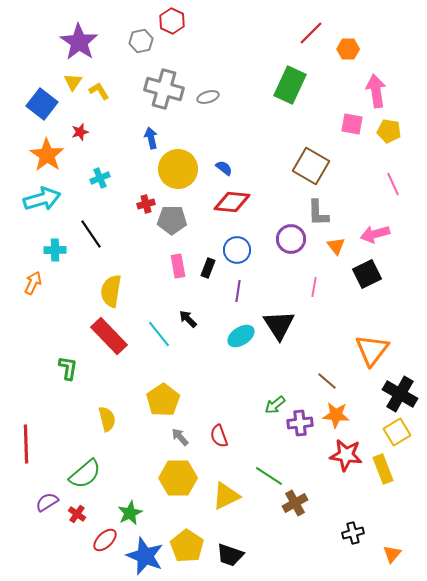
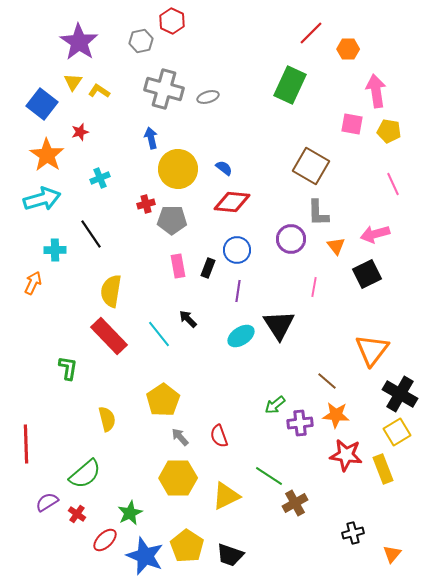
yellow L-shape at (99, 91): rotated 25 degrees counterclockwise
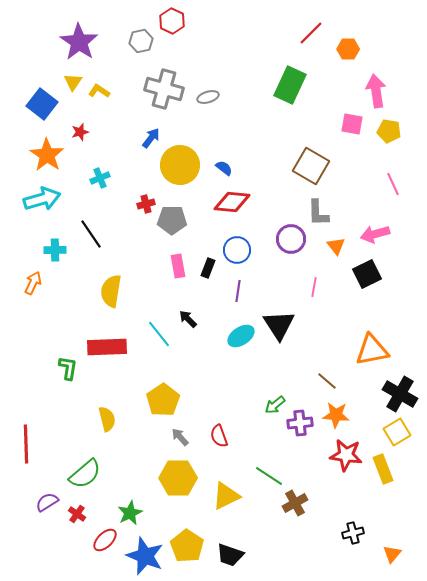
blue arrow at (151, 138): rotated 50 degrees clockwise
yellow circle at (178, 169): moved 2 px right, 4 px up
red rectangle at (109, 336): moved 2 px left, 11 px down; rotated 48 degrees counterclockwise
orange triangle at (372, 350): rotated 42 degrees clockwise
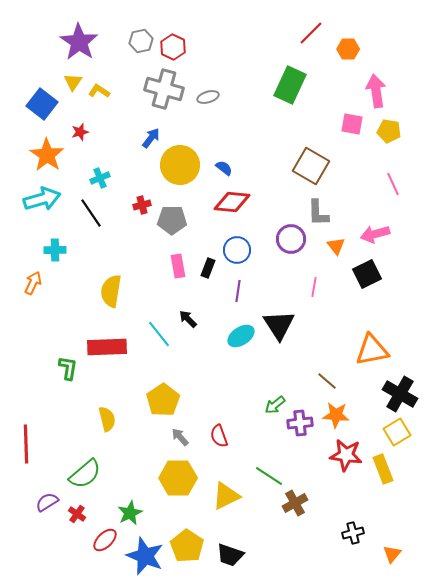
red hexagon at (172, 21): moved 1 px right, 26 px down
red cross at (146, 204): moved 4 px left, 1 px down
black line at (91, 234): moved 21 px up
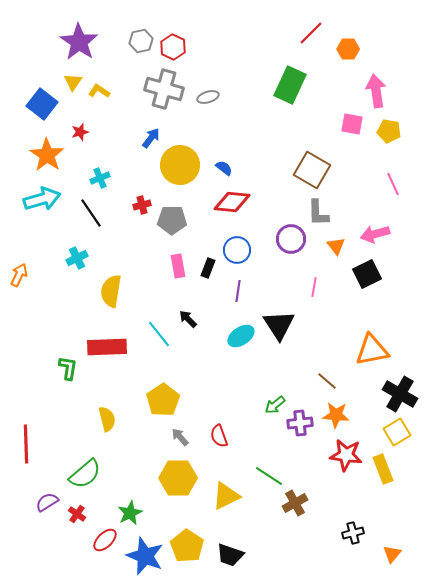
brown square at (311, 166): moved 1 px right, 4 px down
cyan cross at (55, 250): moved 22 px right, 8 px down; rotated 25 degrees counterclockwise
orange arrow at (33, 283): moved 14 px left, 8 px up
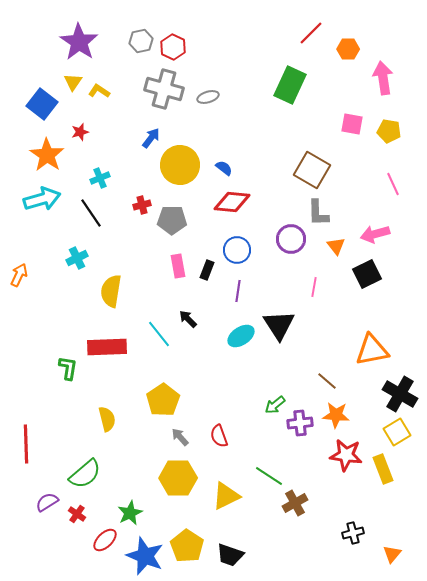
pink arrow at (376, 91): moved 7 px right, 13 px up
black rectangle at (208, 268): moved 1 px left, 2 px down
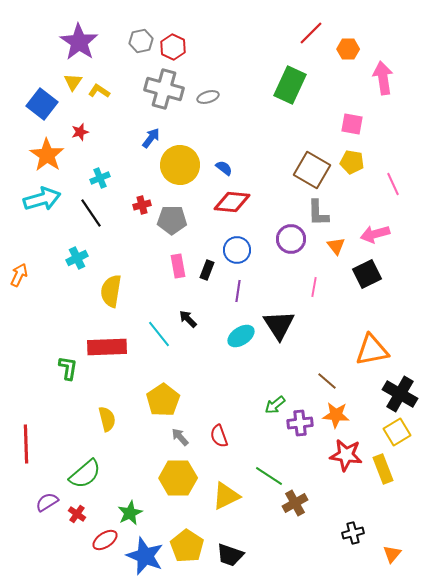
yellow pentagon at (389, 131): moved 37 px left, 31 px down
red ellipse at (105, 540): rotated 10 degrees clockwise
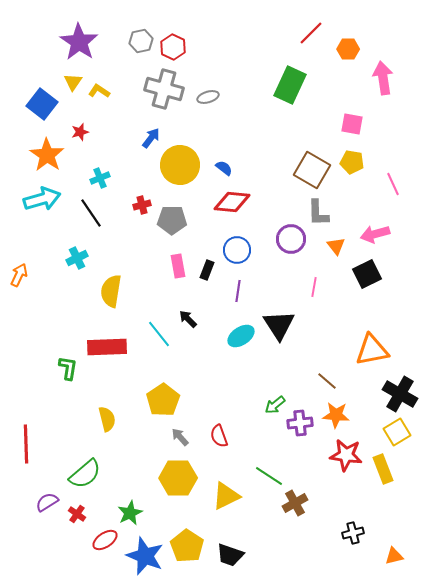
orange triangle at (392, 554): moved 2 px right, 2 px down; rotated 36 degrees clockwise
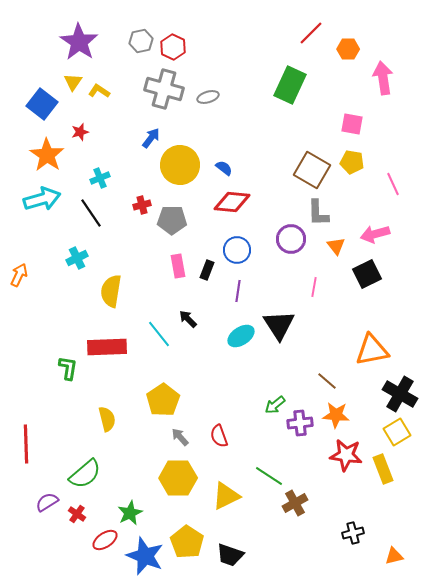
yellow pentagon at (187, 546): moved 4 px up
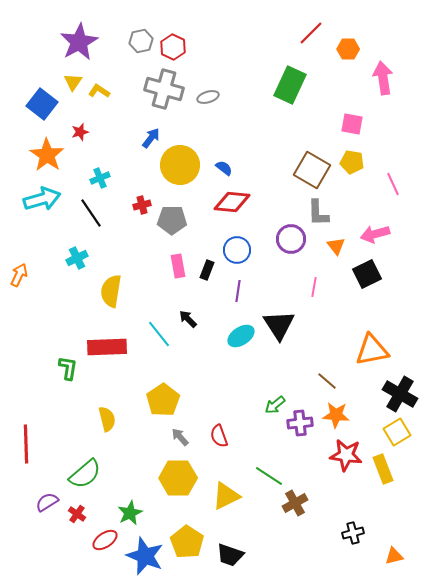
purple star at (79, 42): rotated 9 degrees clockwise
